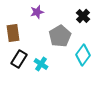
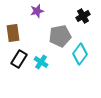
purple star: moved 1 px up
black cross: rotated 16 degrees clockwise
gray pentagon: rotated 20 degrees clockwise
cyan diamond: moved 3 px left, 1 px up
cyan cross: moved 2 px up
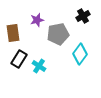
purple star: moved 9 px down
gray pentagon: moved 2 px left, 2 px up
cyan cross: moved 2 px left, 4 px down
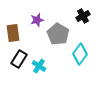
gray pentagon: rotated 30 degrees counterclockwise
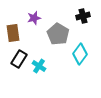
black cross: rotated 16 degrees clockwise
purple star: moved 3 px left, 2 px up
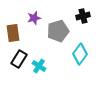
gray pentagon: moved 3 px up; rotated 25 degrees clockwise
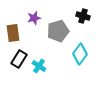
black cross: rotated 32 degrees clockwise
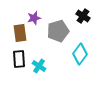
black cross: rotated 16 degrees clockwise
brown rectangle: moved 7 px right
black rectangle: rotated 36 degrees counterclockwise
